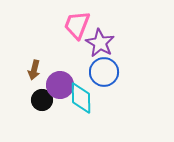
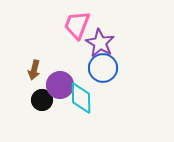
blue circle: moved 1 px left, 4 px up
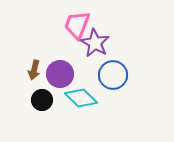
purple star: moved 5 px left
blue circle: moved 10 px right, 7 px down
purple circle: moved 11 px up
cyan diamond: rotated 44 degrees counterclockwise
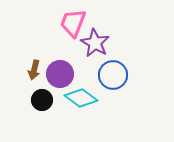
pink trapezoid: moved 4 px left, 2 px up
cyan diamond: rotated 8 degrees counterclockwise
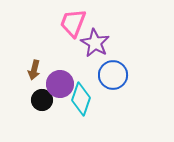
purple circle: moved 10 px down
cyan diamond: moved 1 px down; rotated 72 degrees clockwise
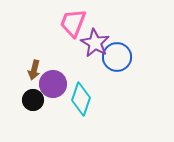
blue circle: moved 4 px right, 18 px up
purple circle: moved 7 px left
black circle: moved 9 px left
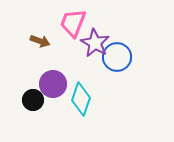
brown arrow: moved 6 px right, 29 px up; rotated 84 degrees counterclockwise
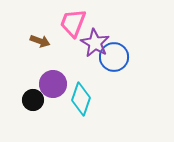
blue circle: moved 3 px left
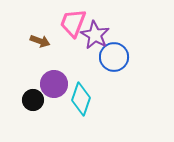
purple star: moved 8 px up
purple circle: moved 1 px right
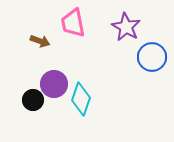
pink trapezoid: rotated 32 degrees counterclockwise
purple star: moved 31 px right, 8 px up
blue circle: moved 38 px right
